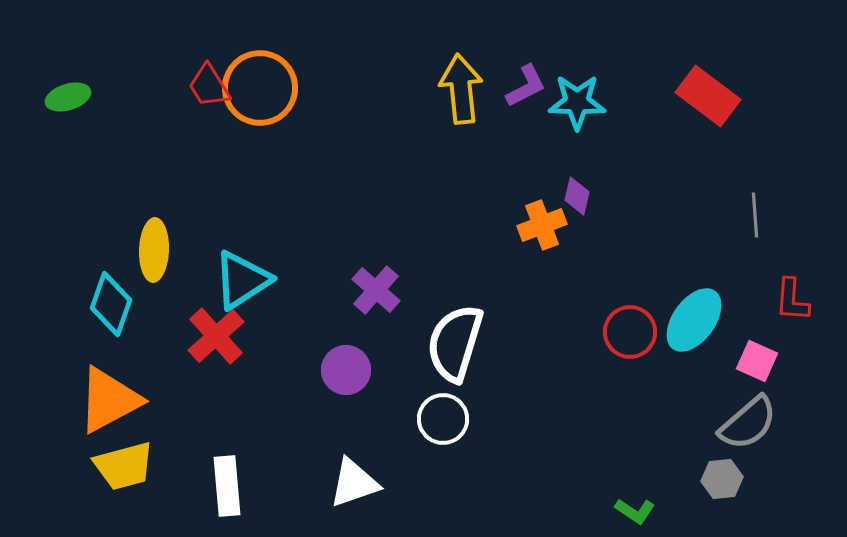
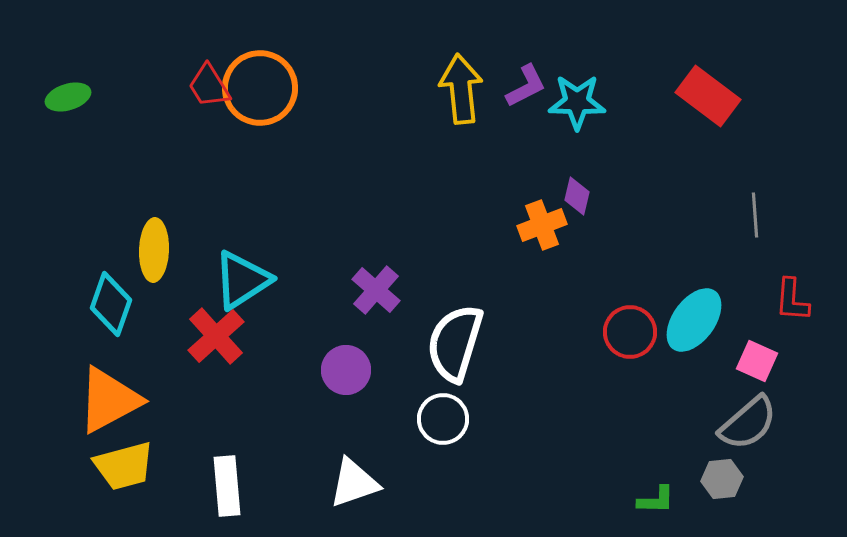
green L-shape: moved 21 px right, 11 px up; rotated 33 degrees counterclockwise
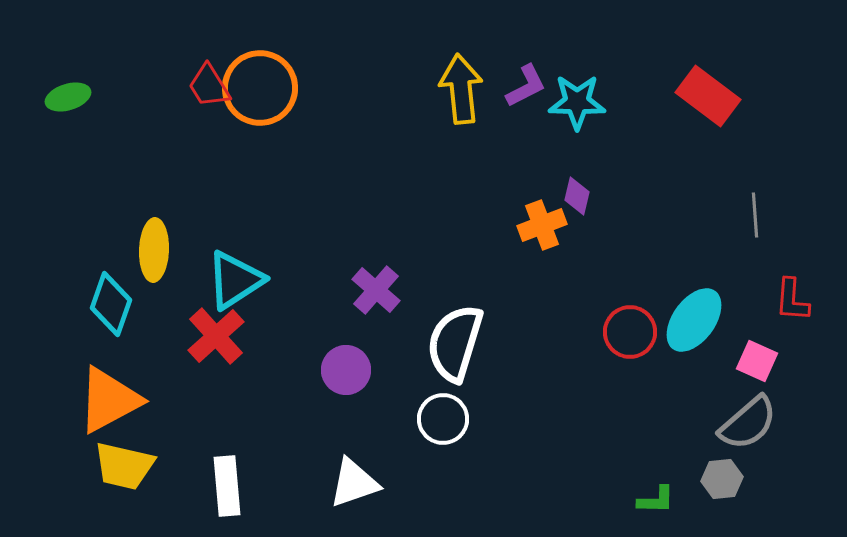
cyan triangle: moved 7 px left
yellow trapezoid: rotated 28 degrees clockwise
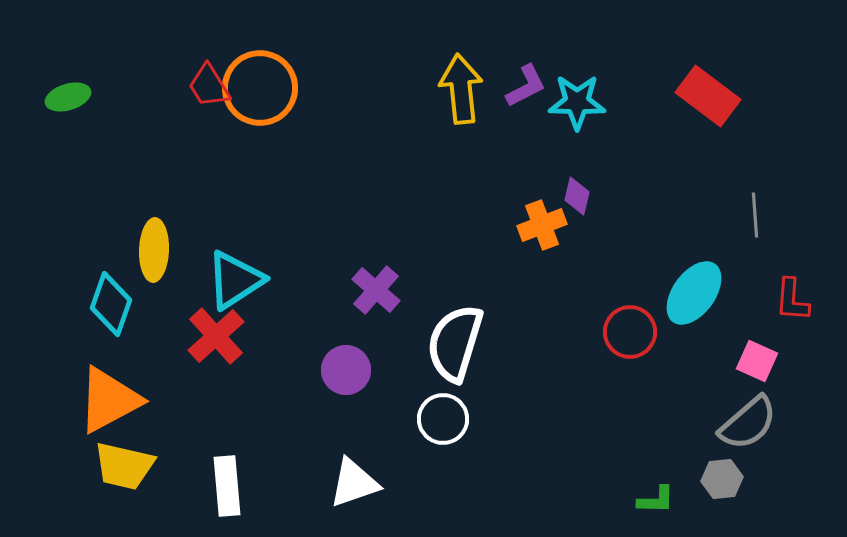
cyan ellipse: moved 27 px up
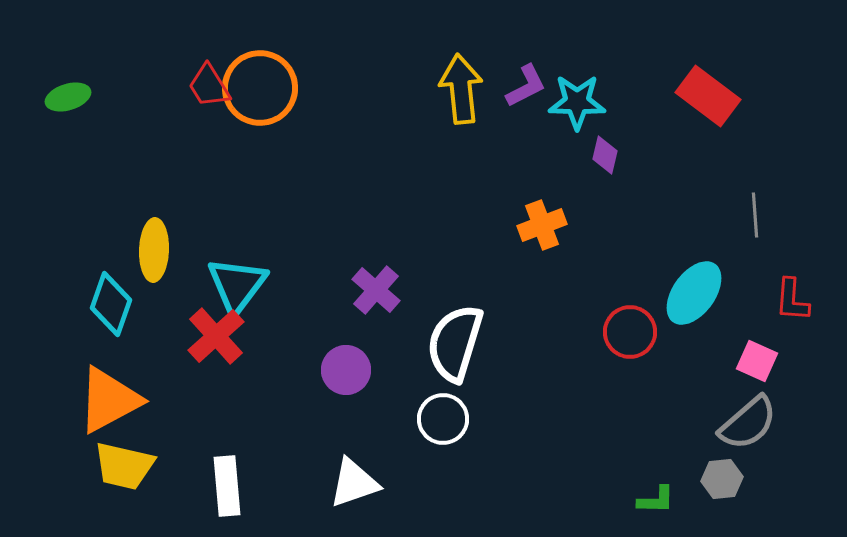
purple diamond: moved 28 px right, 41 px up
cyan triangle: moved 2 px right, 5 px down; rotated 20 degrees counterclockwise
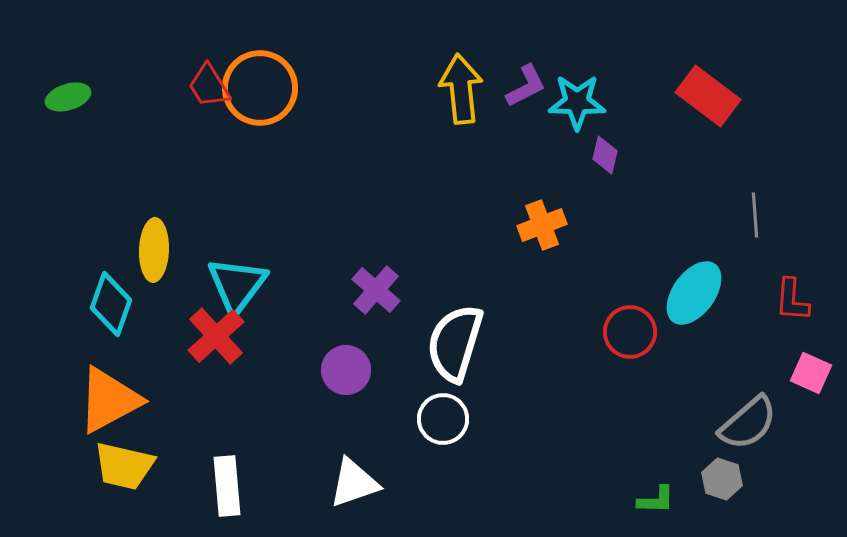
pink square: moved 54 px right, 12 px down
gray hexagon: rotated 24 degrees clockwise
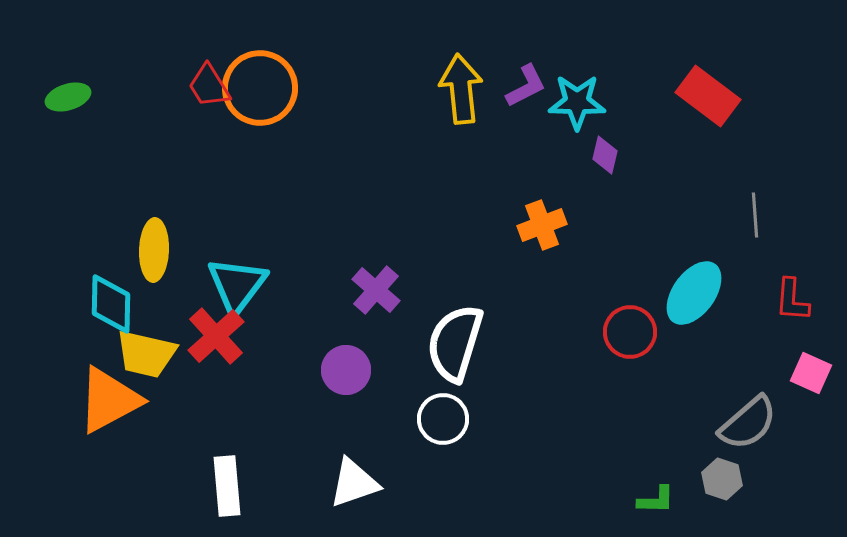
cyan diamond: rotated 18 degrees counterclockwise
yellow trapezoid: moved 22 px right, 112 px up
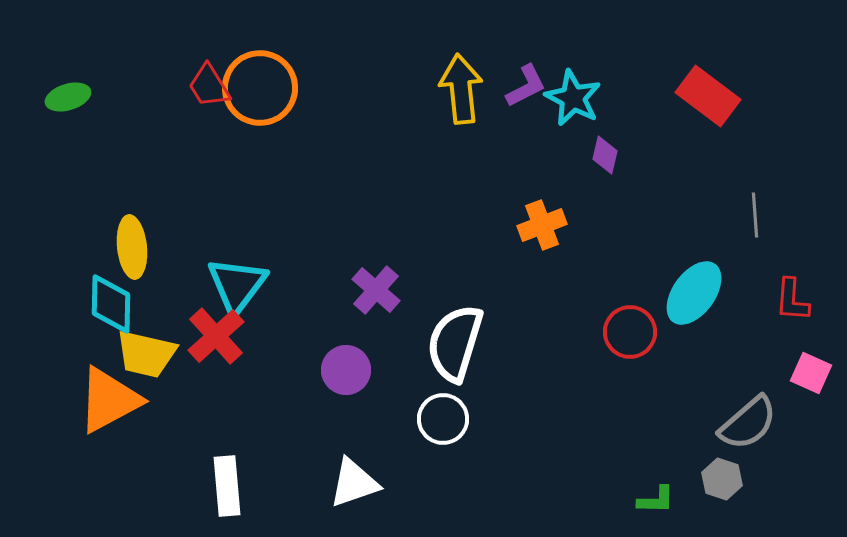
cyan star: moved 4 px left, 4 px up; rotated 26 degrees clockwise
yellow ellipse: moved 22 px left, 3 px up; rotated 8 degrees counterclockwise
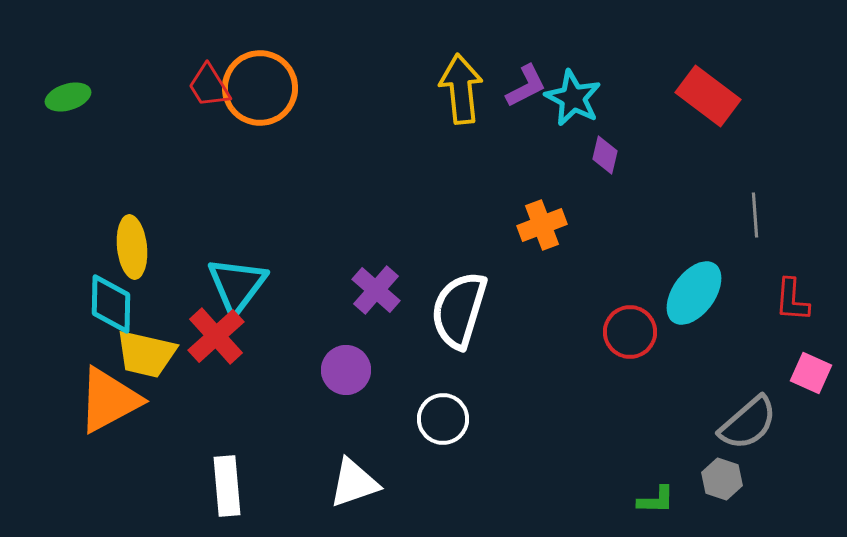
white semicircle: moved 4 px right, 33 px up
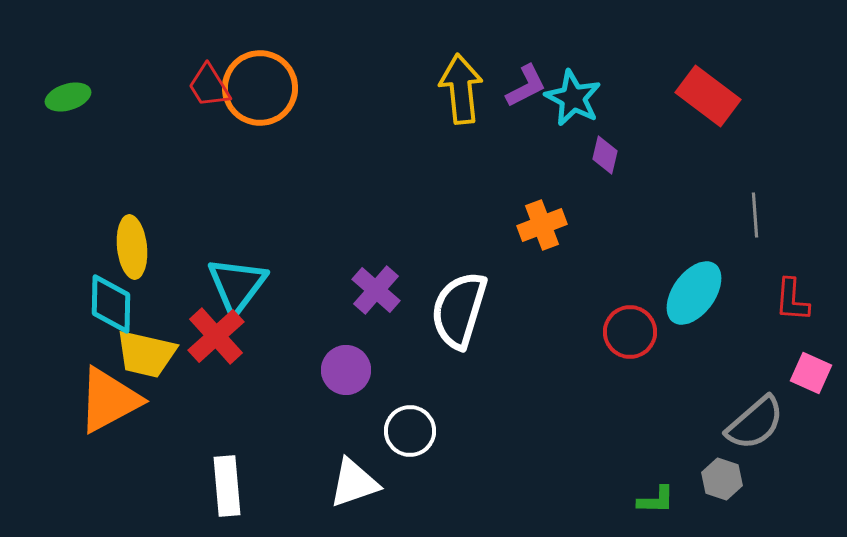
white circle: moved 33 px left, 12 px down
gray semicircle: moved 7 px right
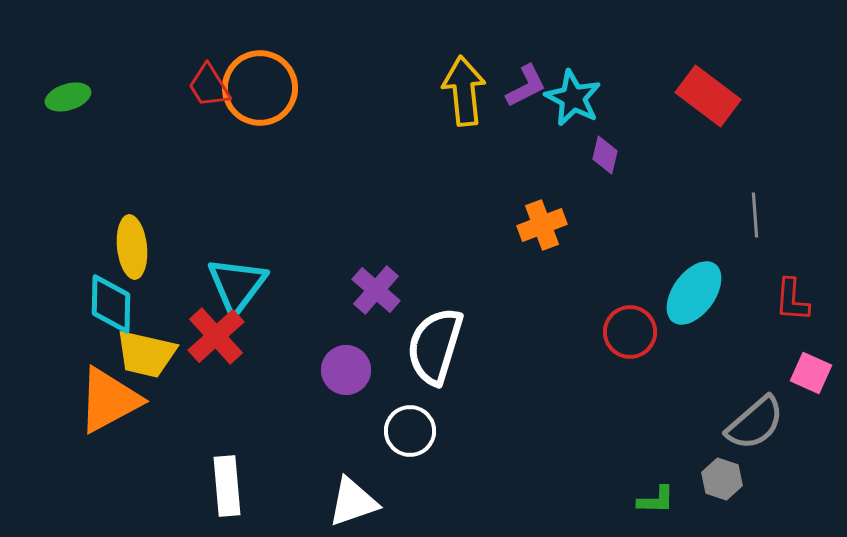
yellow arrow: moved 3 px right, 2 px down
white semicircle: moved 24 px left, 36 px down
white triangle: moved 1 px left, 19 px down
